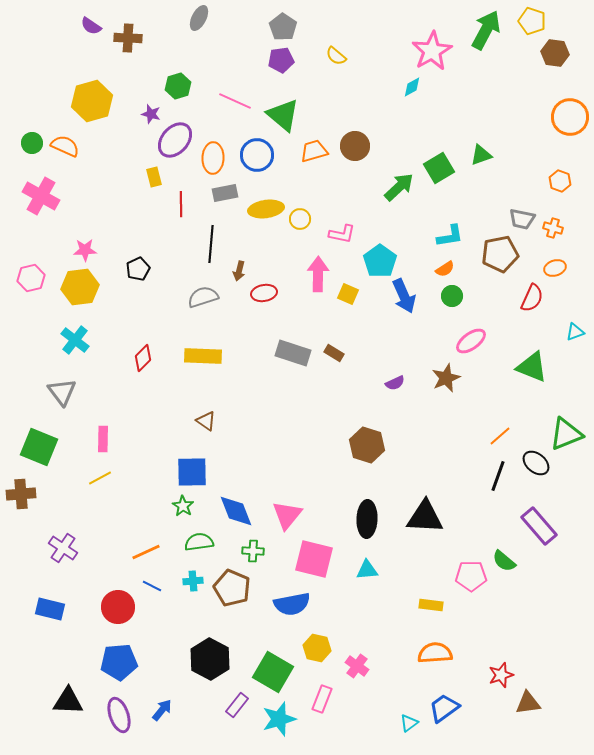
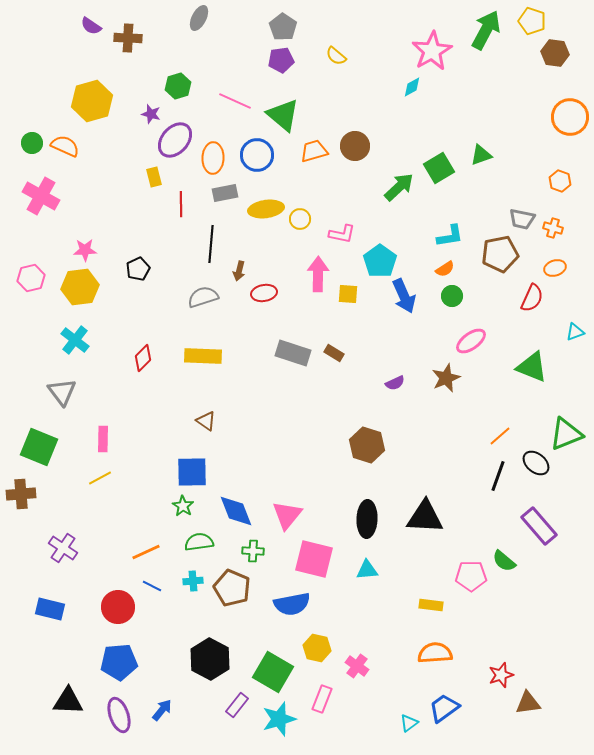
yellow square at (348, 294): rotated 20 degrees counterclockwise
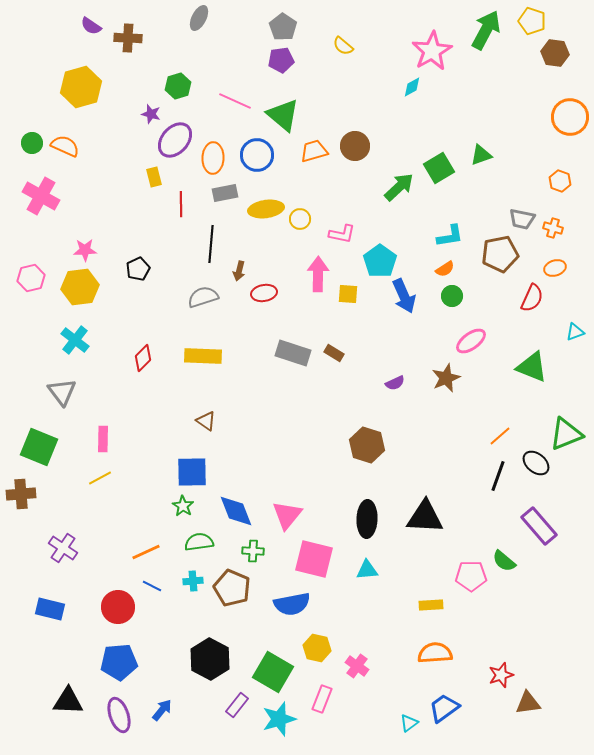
yellow semicircle at (336, 56): moved 7 px right, 10 px up
yellow hexagon at (92, 101): moved 11 px left, 14 px up
yellow rectangle at (431, 605): rotated 10 degrees counterclockwise
